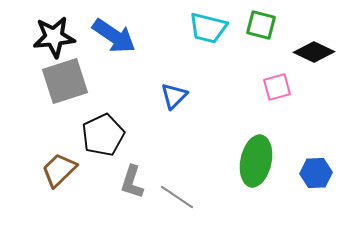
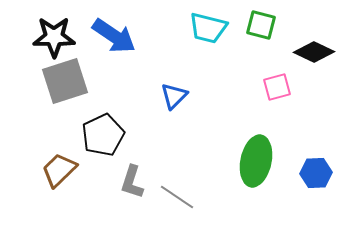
black star: rotated 6 degrees clockwise
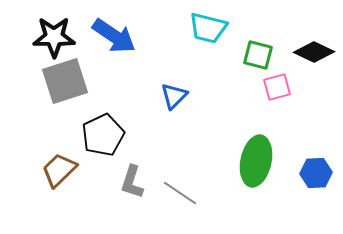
green square: moved 3 px left, 30 px down
gray line: moved 3 px right, 4 px up
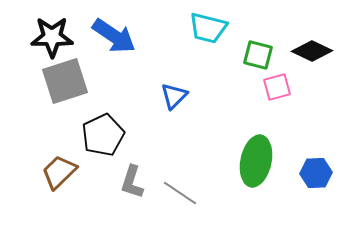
black star: moved 2 px left
black diamond: moved 2 px left, 1 px up
brown trapezoid: moved 2 px down
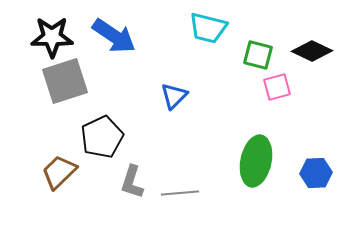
black pentagon: moved 1 px left, 2 px down
gray line: rotated 39 degrees counterclockwise
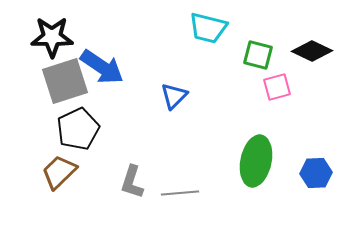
blue arrow: moved 12 px left, 31 px down
black pentagon: moved 24 px left, 8 px up
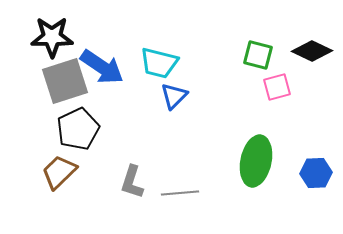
cyan trapezoid: moved 49 px left, 35 px down
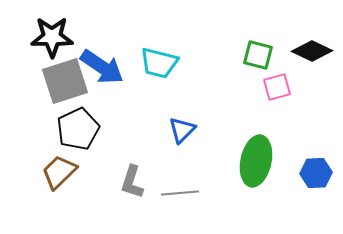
blue triangle: moved 8 px right, 34 px down
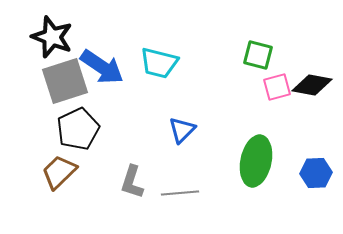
black star: rotated 21 degrees clockwise
black diamond: moved 34 px down; rotated 15 degrees counterclockwise
